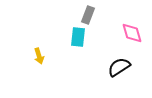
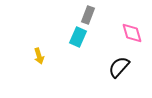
cyan rectangle: rotated 18 degrees clockwise
black semicircle: rotated 15 degrees counterclockwise
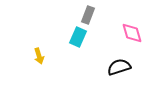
black semicircle: rotated 30 degrees clockwise
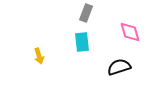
gray rectangle: moved 2 px left, 2 px up
pink diamond: moved 2 px left, 1 px up
cyan rectangle: moved 4 px right, 5 px down; rotated 30 degrees counterclockwise
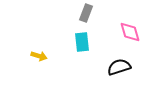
yellow arrow: rotated 56 degrees counterclockwise
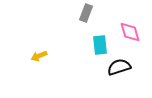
cyan rectangle: moved 18 px right, 3 px down
yellow arrow: rotated 140 degrees clockwise
